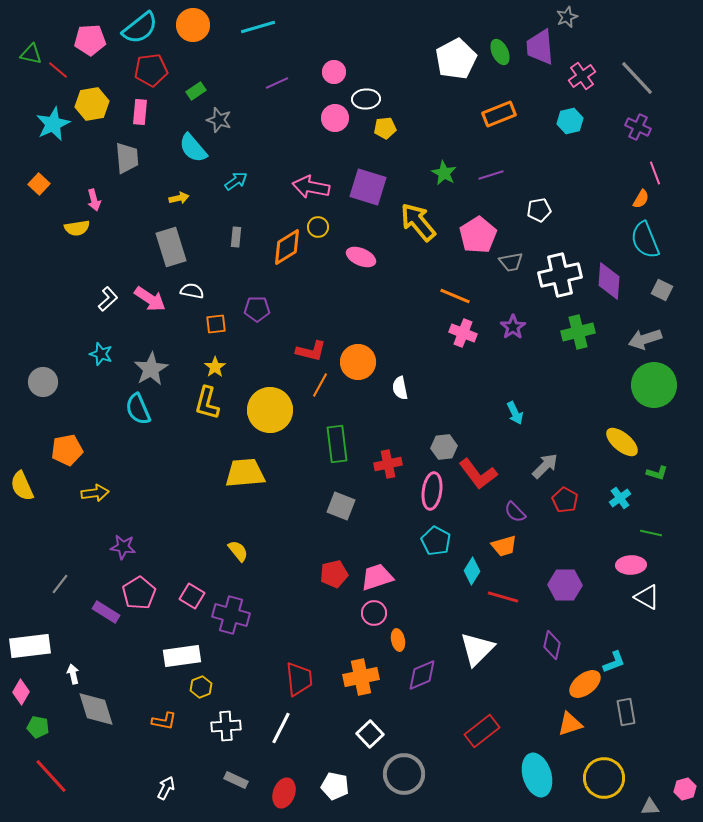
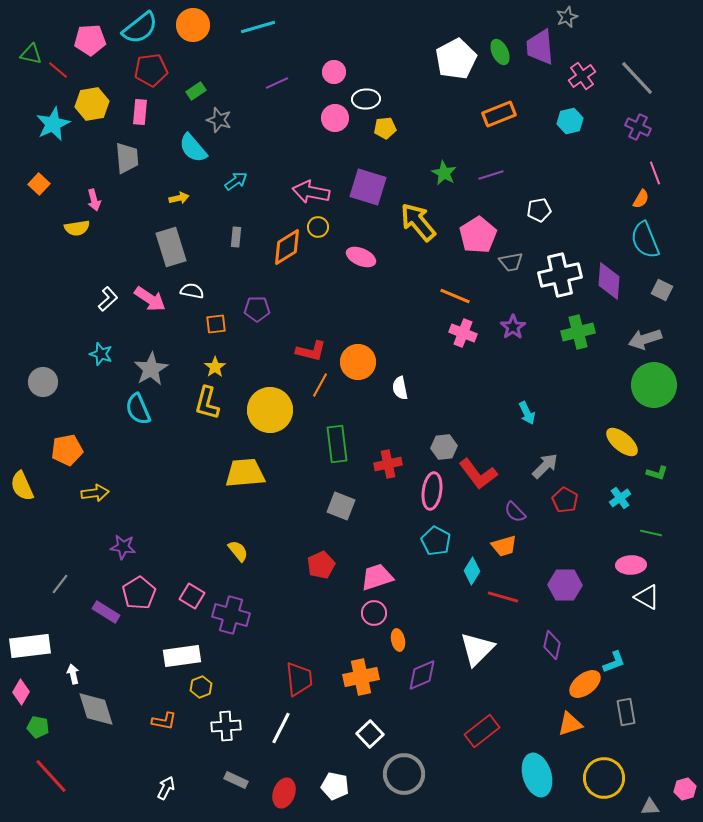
pink arrow at (311, 187): moved 5 px down
cyan arrow at (515, 413): moved 12 px right
red pentagon at (334, 574): moved 13 px left, 9 px up; rotated 12 degrees counterclockwise
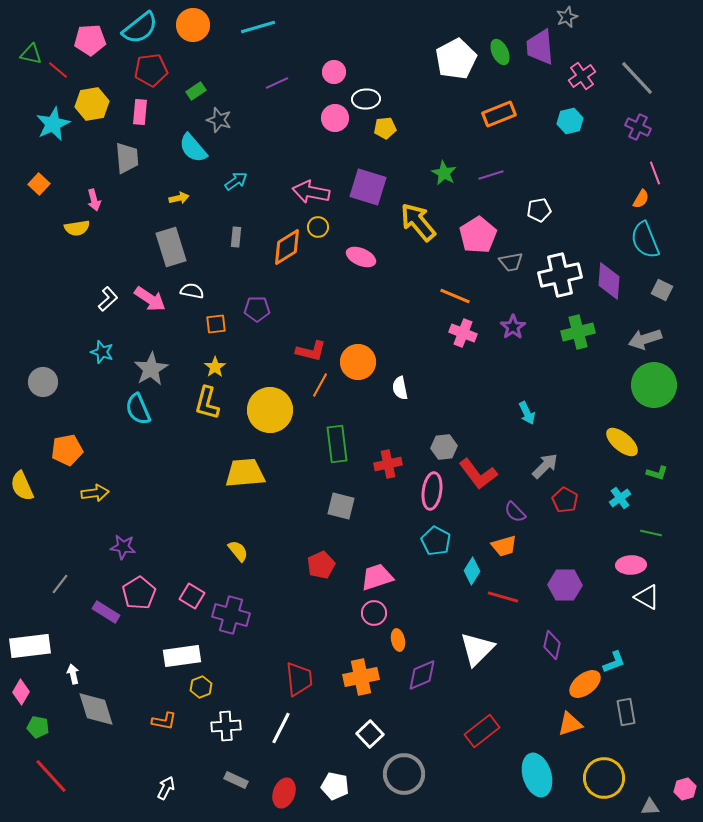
cyan star at (101, 354): moved 1 px right, 2 px up
gray square at (341, 506): rotated 8 degrees counterclockwise
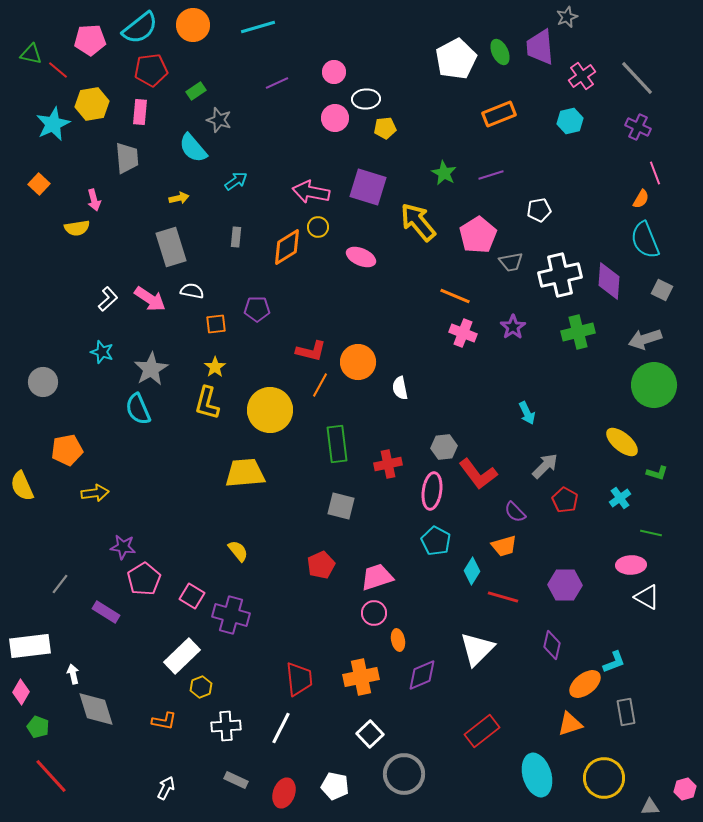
pink pentagon at (139, 593): moved 5 px right, 14 px up
white rectangle at (182, 656): rotated 36 degrees counterclockwise
green pentagon at (38, 727): rotated 10 degrees clockwise
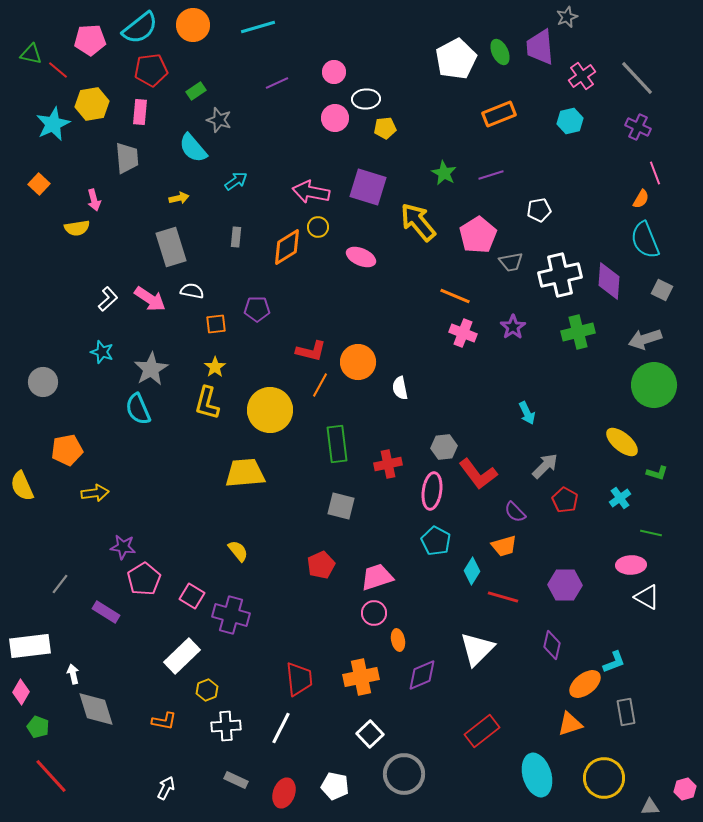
yellow hexagon at (201, 687): moved 6 px right, 3 px down
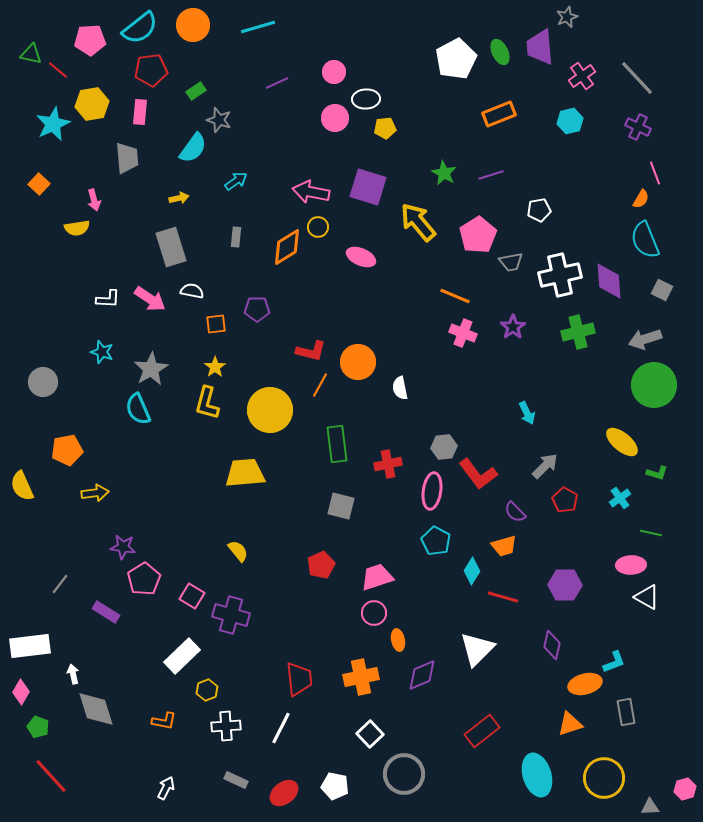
cyan semicircle at (193, 148): rotated 104 degrees counterclockwise
purple diamond at (609, 281): rotated 9 degrees counterclockwise
white L-shape at (108, 299): rotated 45 degrees clockwise
orange ellipse at (585, 684): rotated 24 degrees clockwise
red ellipse at (284, 793): rotated 32 degrees clockwise
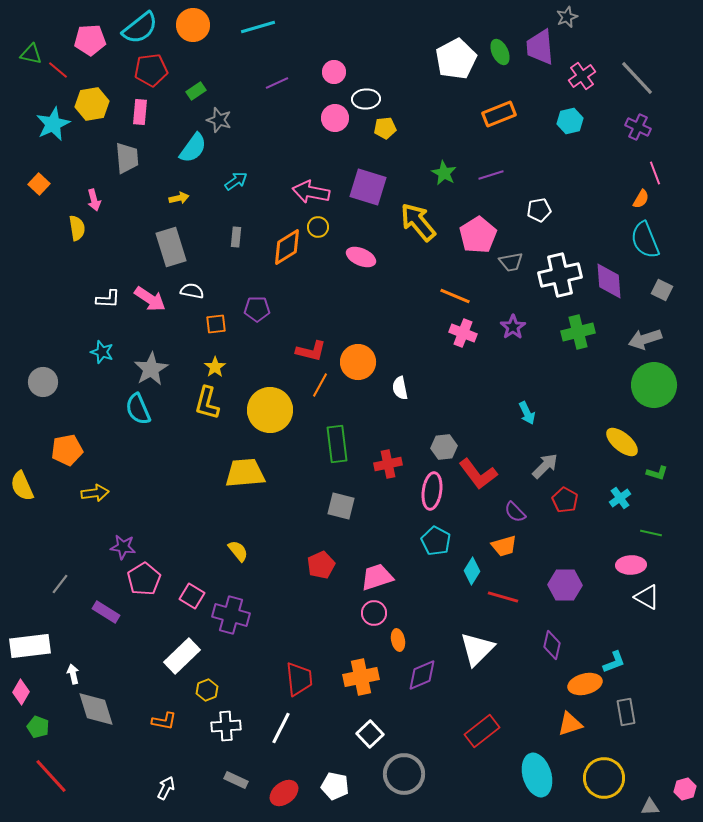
yellow semicircle at (77, 228): rotated 90 degrees counterclockwise
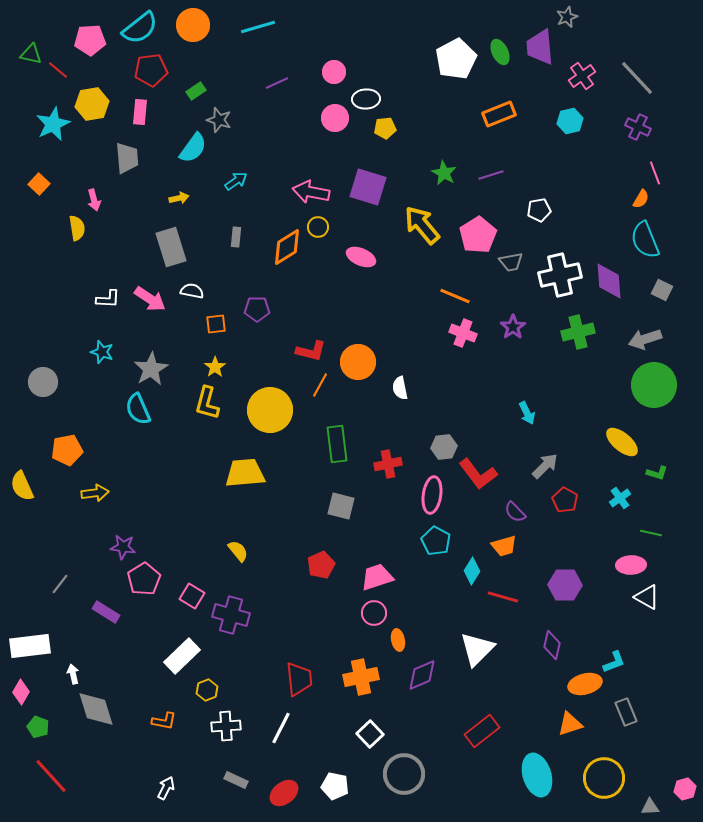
yellow arrow at (418, 222): moved 4 px right, 3 px down
pink ellipse at (432, 491): moved 4 px down
gray rectangle at (626, 712): rotated 12 degrees counterclockwise
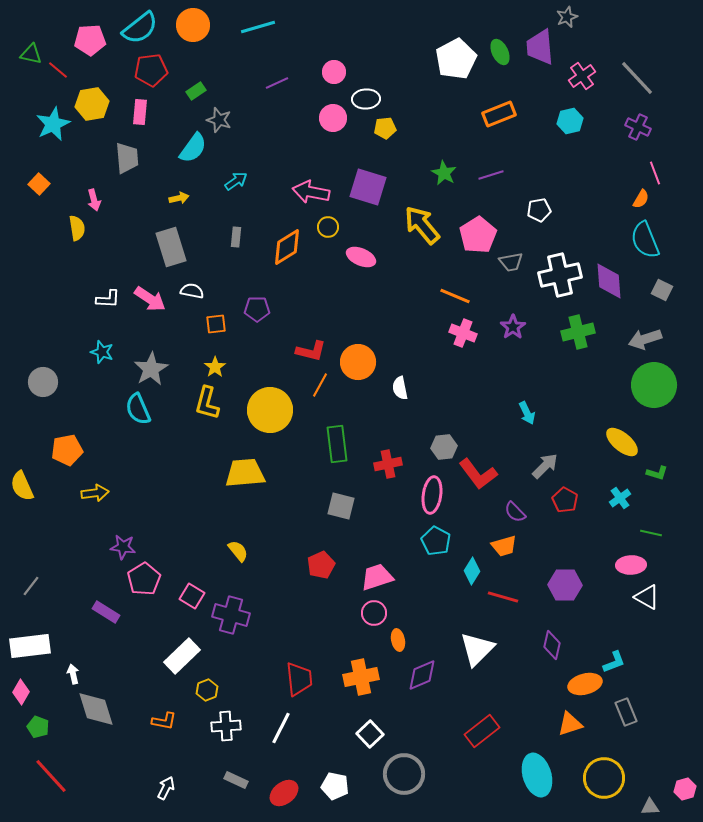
pink circle at (335, 118): moved 2 px left
yellow circle at (318, 227): moved 10 px right
gray line at (60, 584): moved 29 px left, 2 px down
